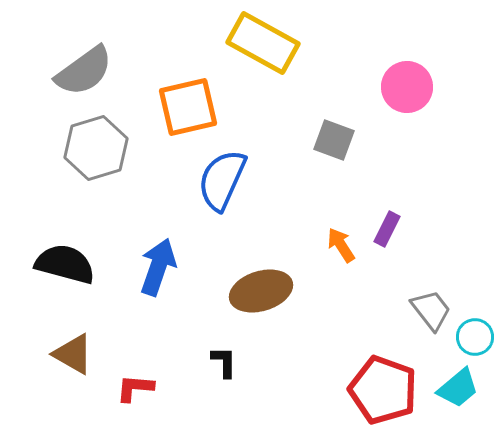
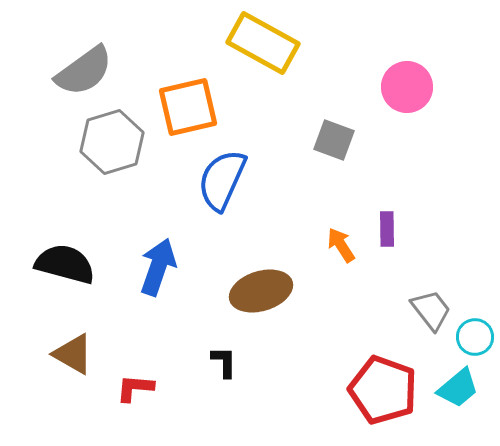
gray hexagon: moved 16 px right, 6 px up
purple rectangle: rotated 28 degrees counterclockwise
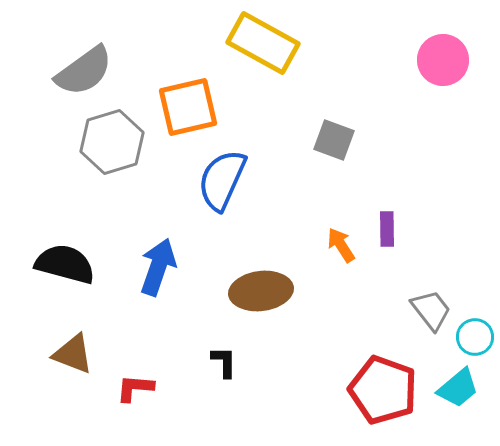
pink circle: moved 36 px right, 27 px up
brown ellipse: rotated 10 degrees clockwise
brown triangle: rotated 9 degrees counterclockwise
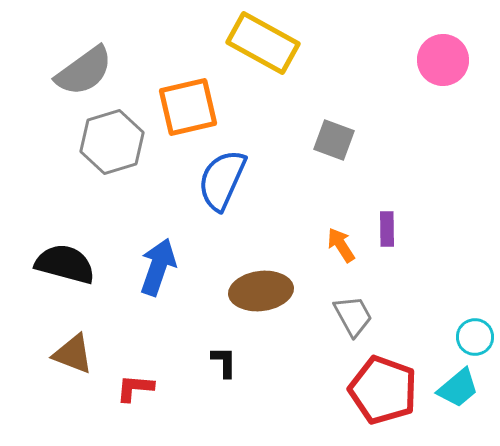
gray trapezoid: moved 78 px left, 6 px down; rotated 9 degrees clockwise
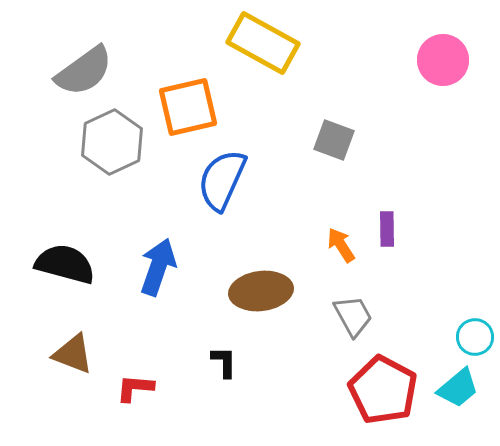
gray hexagon: rotated 8 degrees counterclockwise
red pentagon: rotated 8 degrees clockwise
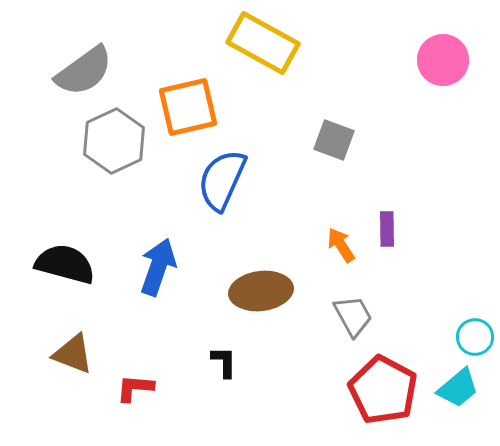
gray hexagon: moved 2 px right, 1 px up
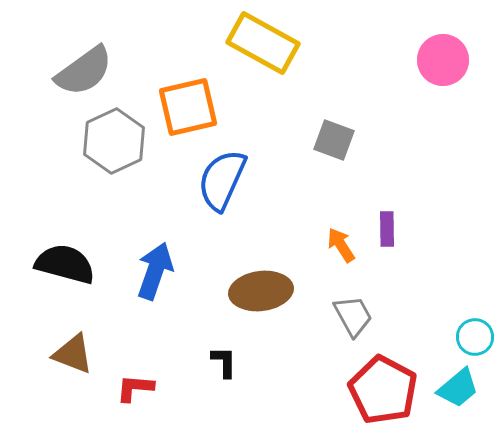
blue arrow: moved 3 px left, 4 px down
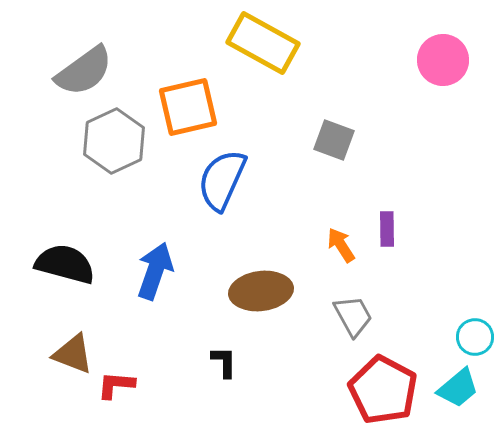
red L-shape: moved 19 px left, 3 px up
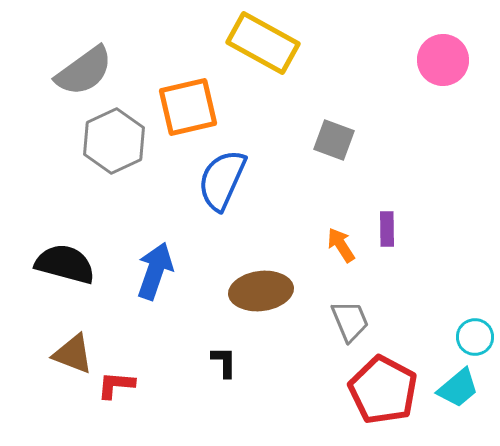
gray trapezoid: moved 3 px left, 5 px down; rotated 6 degrees clockwise
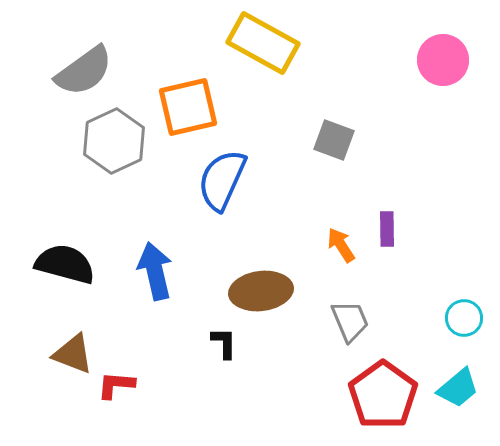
blue arrow: rotated 32 degrees counterclockwise
cyan circle: moved 11 px left, 19 px up
black L-shape: moved 19 px up
red pentagon: moved 5 px down; rotated 8 degrees clockwise
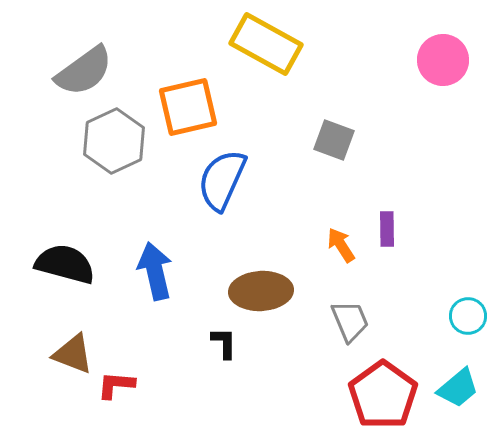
yellow rectangle: moved 3 px right, 1 px down
brown ellipse: rotated 4 degrees clockwise
cyan circle: moved 4 px right, 2 px up
